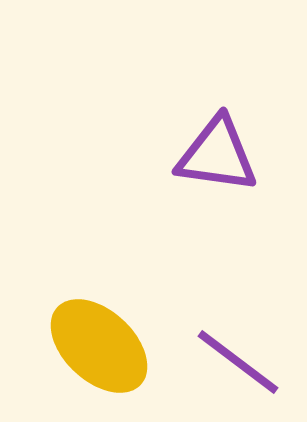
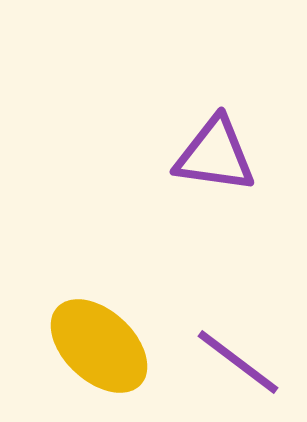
purple triangle: moved 2 px left
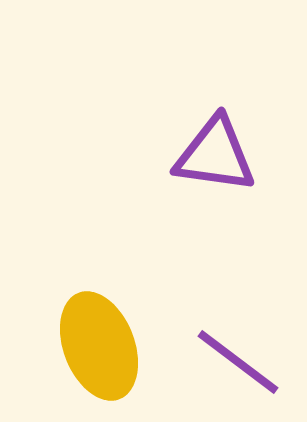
yellow ellipse: rotated 26 degrees clockwise
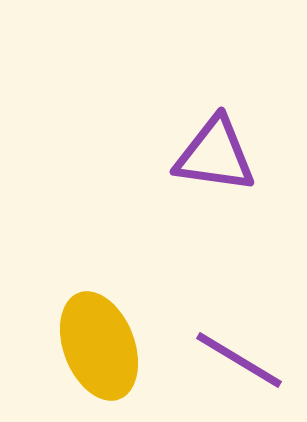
purple line: moved 1 px right, 2 px up; rotated 6 degrees counterclockwise
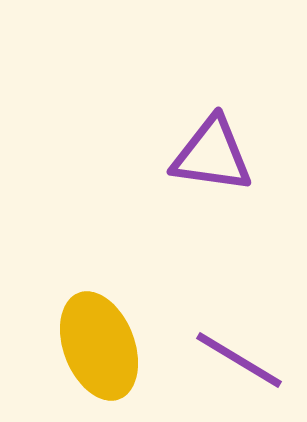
purple triangle: moved 3 px left
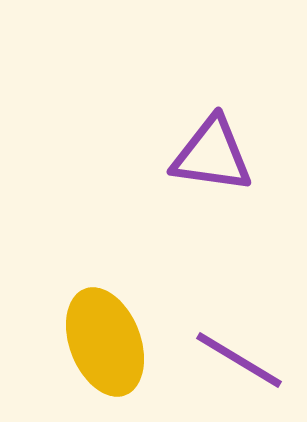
yellow ellipse: moved 6 px right, 4 px up
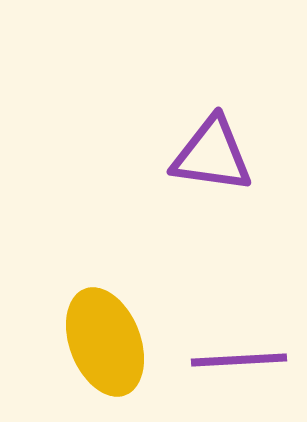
purple line: rotated 34 degrees counterclockwise
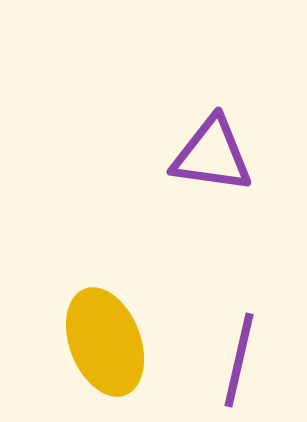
purple line: rotated 74 degrees counterclockwise
